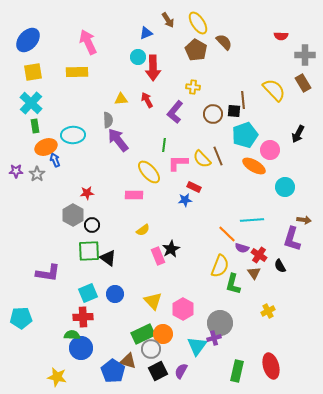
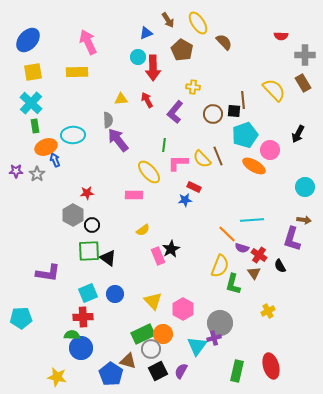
brown pentagon at (196, 50): moved 14 px left
cyan circle at (285, 187): moved 20 px right
blue pentagon at (113, 371): moved 2 px left, 3 px down
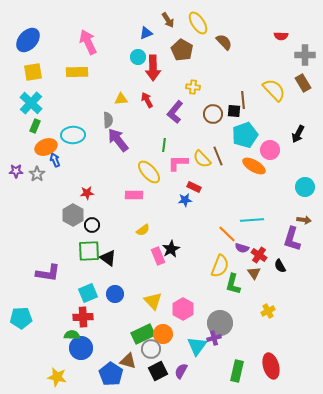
green rectangle at (35, 126): rotated 32 degrees clockwise
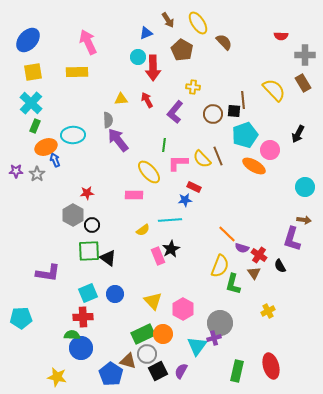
cyan line at (252, 220): moved 82 px left
gray circle at (151, 349): moved 4 px left, 5 px down
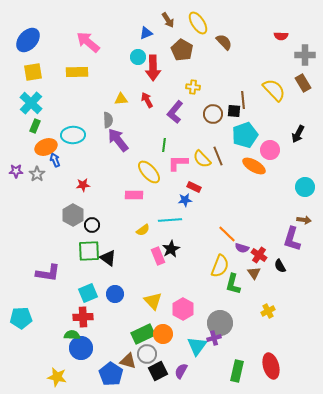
pink arrow at (88, 42): rotated 25 degrees counterclockwise
red star at (87, 193): moved 4 px left, 8 px up
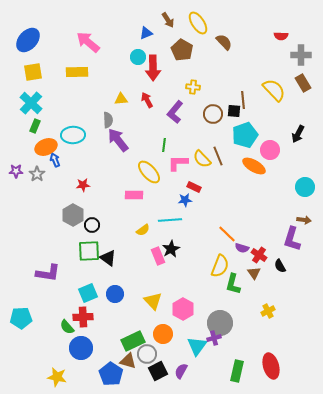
gray cross at (305, 55): moved 4 px left
green rectangle at (143, 334): moved 10 px left, 7 px down
green semicircle at (72, 335): moved 5 px left, 8 px up; rotated 133 degrees counterclockwise
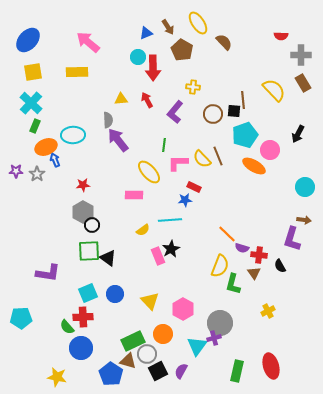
brown arrow at (168, 20): moved 7 px down
gray hexagon at (73, 215): moved 10 px right, 3 px up
red cross at (259, 255): rotated 28 degrees counterclockwise
yellow triangle at (153, 301): moved 3 px left
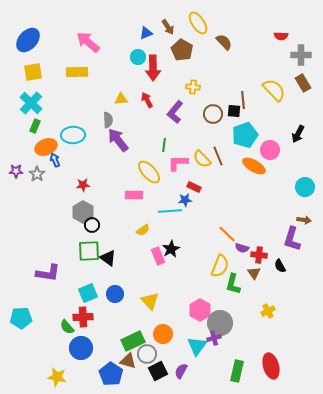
cyan line at (170, 220): moved 9 px up
pink hexagon at (183, 309): moved 17 px right, 1 px down
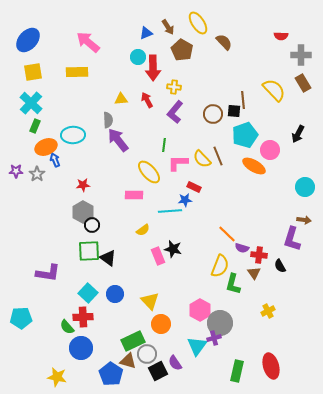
yellow cross at (193, 87): moved 19 px left
black star at (171, 249): moved 2 px right; rotated 30 degrees counterclockwise
cyan square at (88, 293): rotated 24 degrees counterclockwise
orange circle at (163, 334): moved 2 px left, 10 px up
purple semicircle at (181, 371): moved 6 px left, 8 px up; rotated 63 degrees counterclockwise
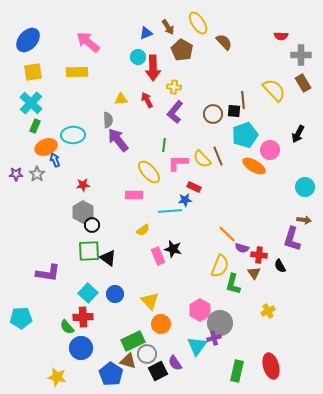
purple star at (16, 171): moved 3 px down
